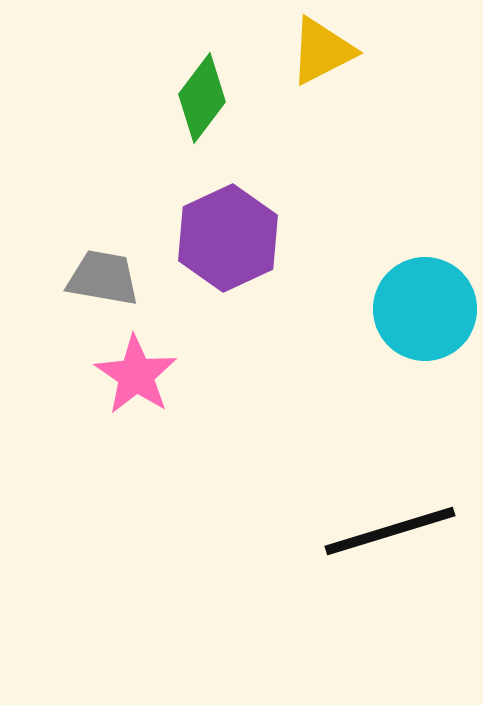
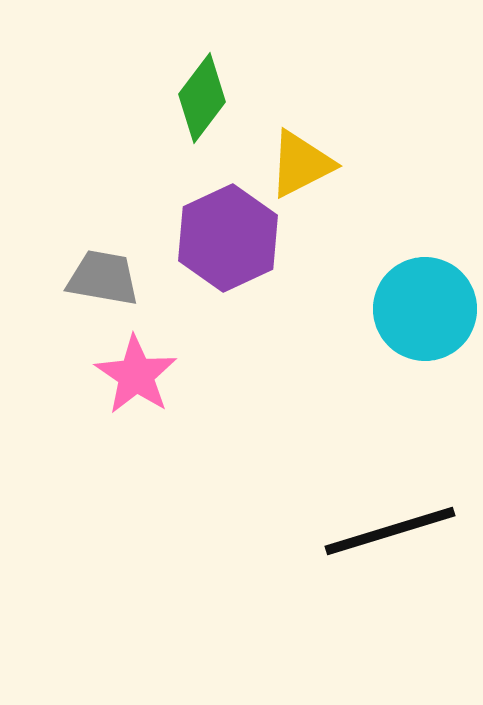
yellow triangle: moved 21 px left, 113 px down
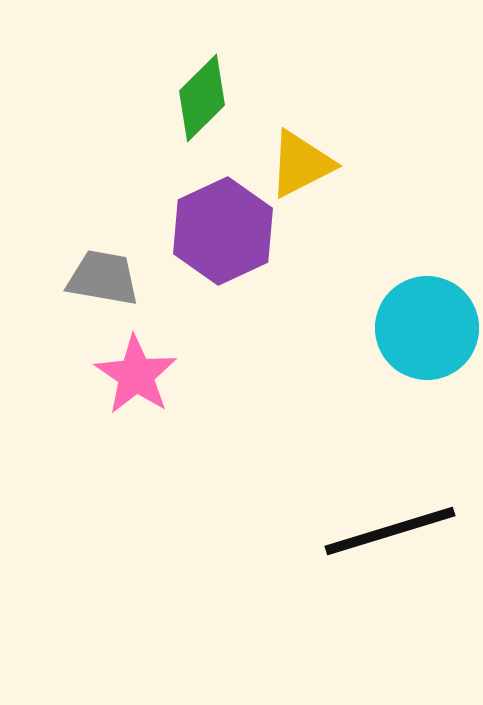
green diamond: rotated 8 degrees clockwise
purple hexagon: moved 5 px left, 7 px up
cyan circle: moved 2 px right, 19 px down
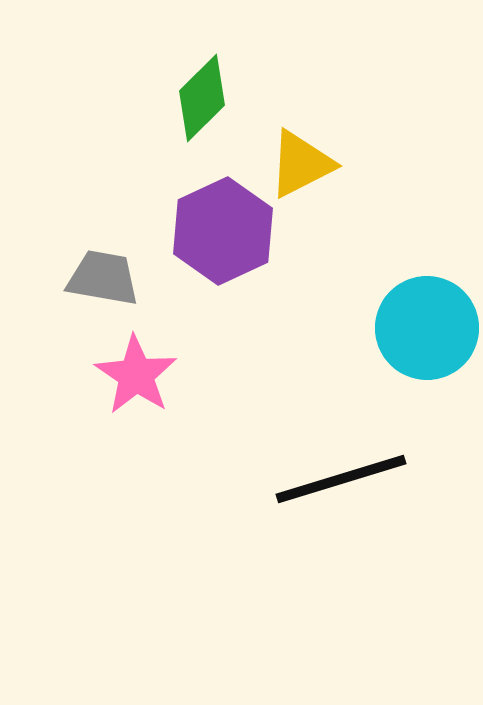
black line: moved 49 px left, 52 px up
